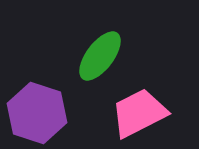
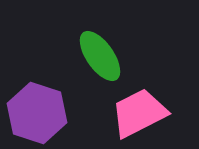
green ellipse: rotated 72 degrees counterclockwise
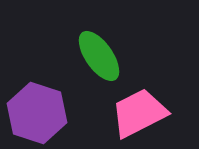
green ellipse: moved 1 px left
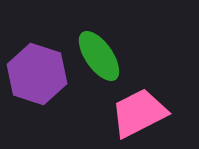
purple hexagon: moved 39 px up
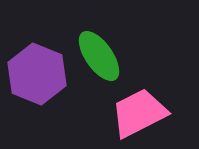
purple hexagon: rotated 4 degrees clockwise
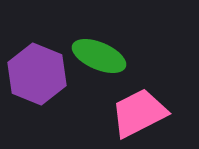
green ellipse: rotated 32 degrees counterclockwise
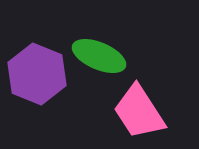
pink trapezoid: moved 1 px up; rotated 96 degrees counterclockwise
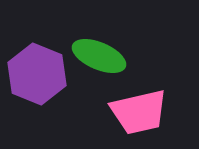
pink trapezoid: rotated 70 degrees counterclockwise
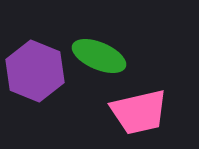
purple hexagon: moved 2 px left, 3 px up
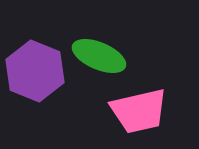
pink trapezoid: moved 1 px up
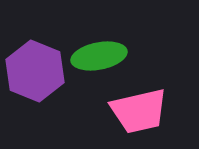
green ellipse: rotated 34 degrees counterclockwise
